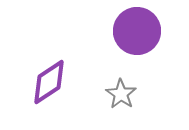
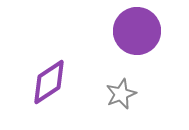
gray star: rotated 16 degrees clockwise
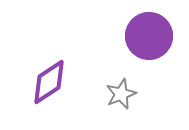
purple circle: moved 12 px right, 5 px down
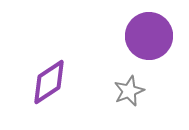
gray star: moved 8 px right, 3 px up
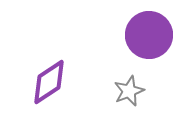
purple circle: moved 1 px up
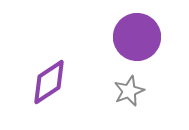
purple circle: moved 12 px left, 2 px down
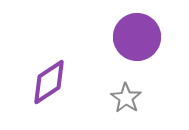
gray star: moved 3 px left, 7 px down; rotated 16 degrees counterclockwise
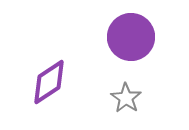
purple circle: moved 6 px left
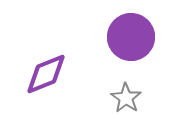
purple diamond: moved 3 px left, 8 px up; rotated 12 degrees clockwise
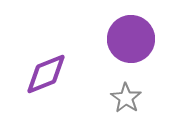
purple circle: moved 2 px down
